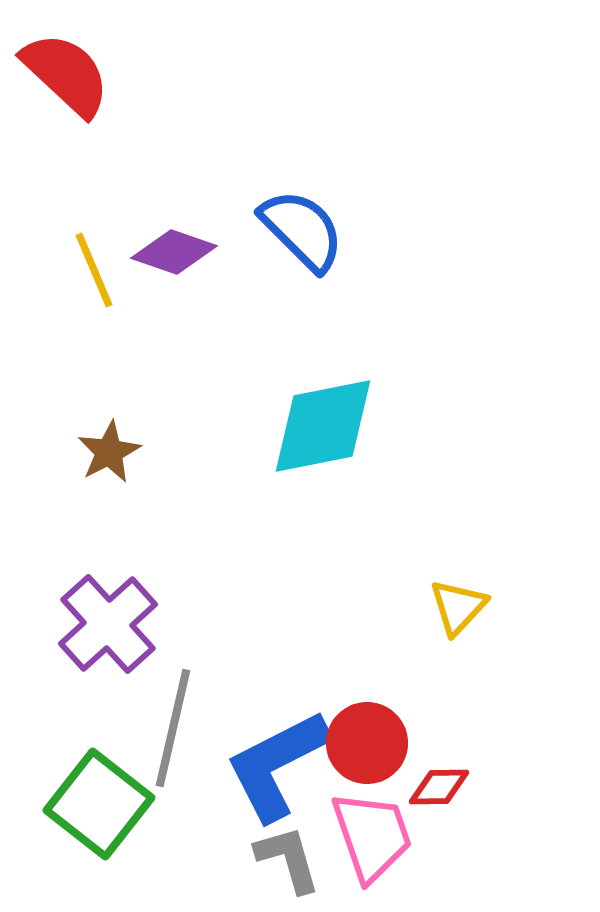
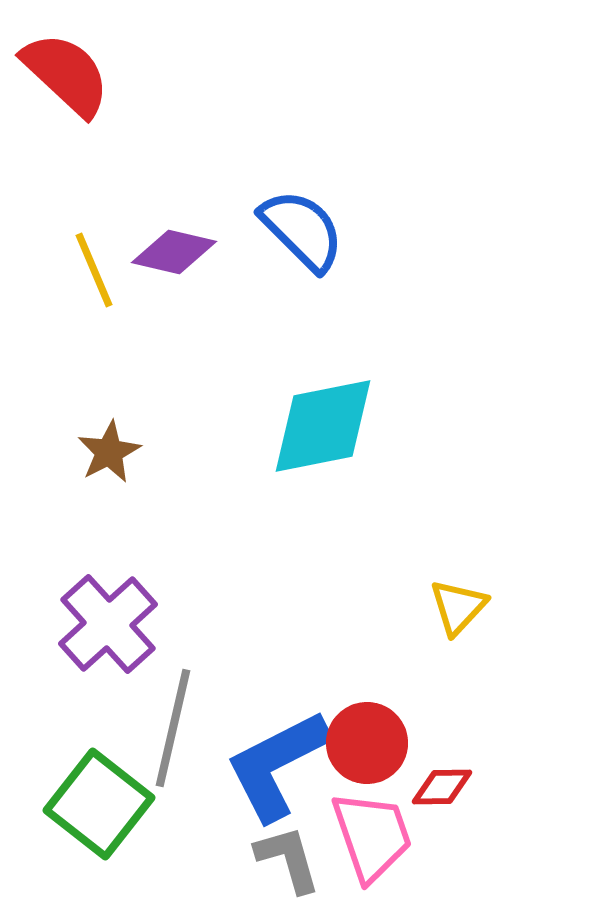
purple diamond: rotated 6 degrees counterclockwise
red diamond: moved 3 px right
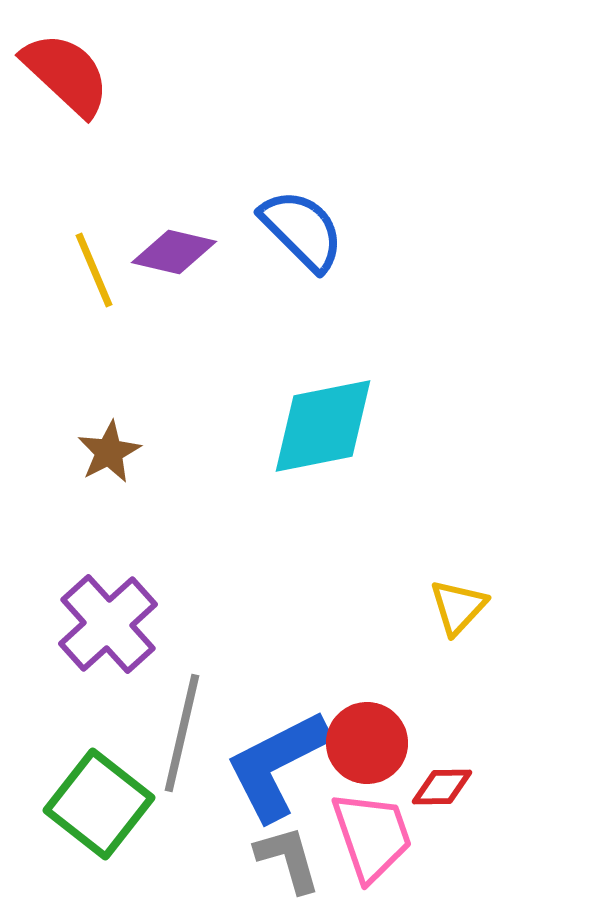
gray line: moved 9 px right, 5 px down
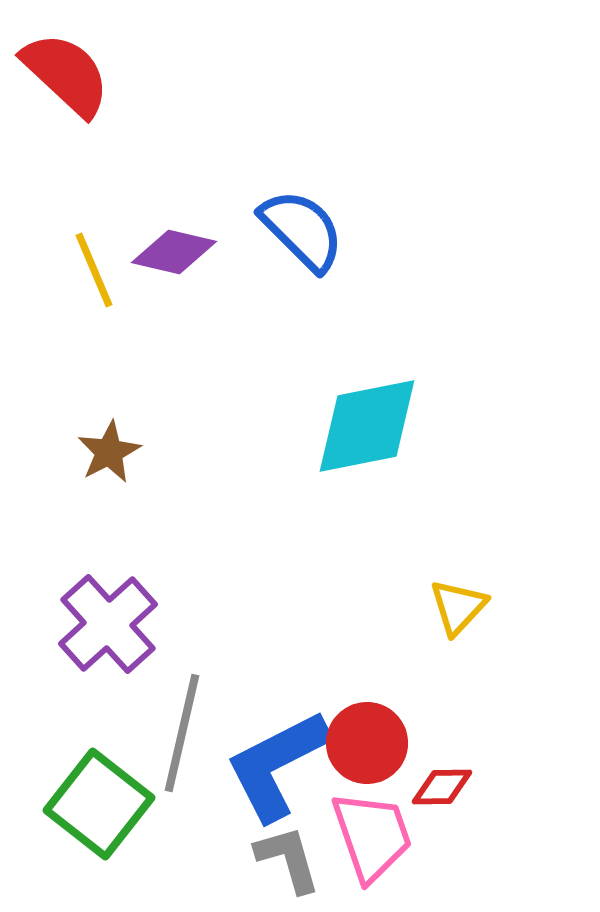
cyan diamond: moved 44 px right
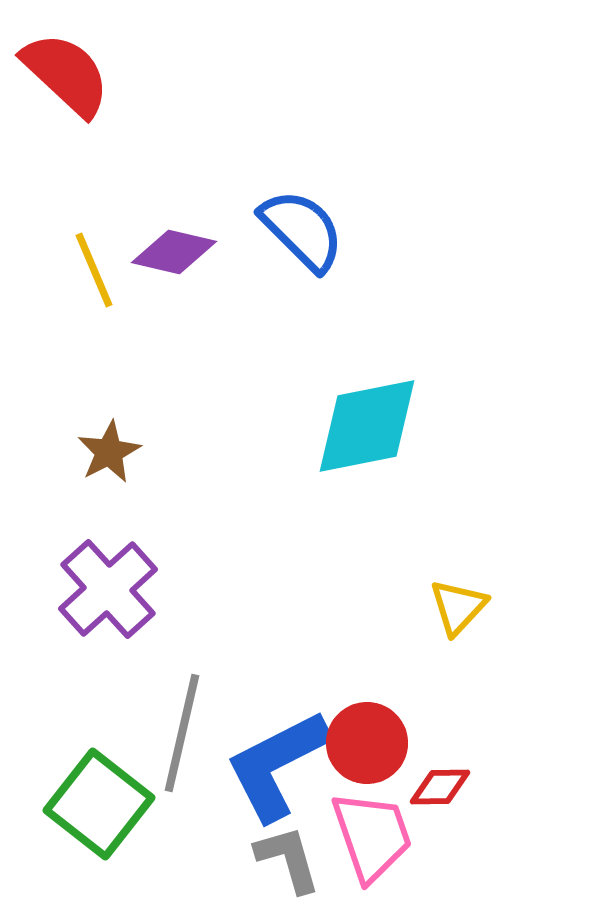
purple cross: moved 35 px up
red diamond: moved 2 px left
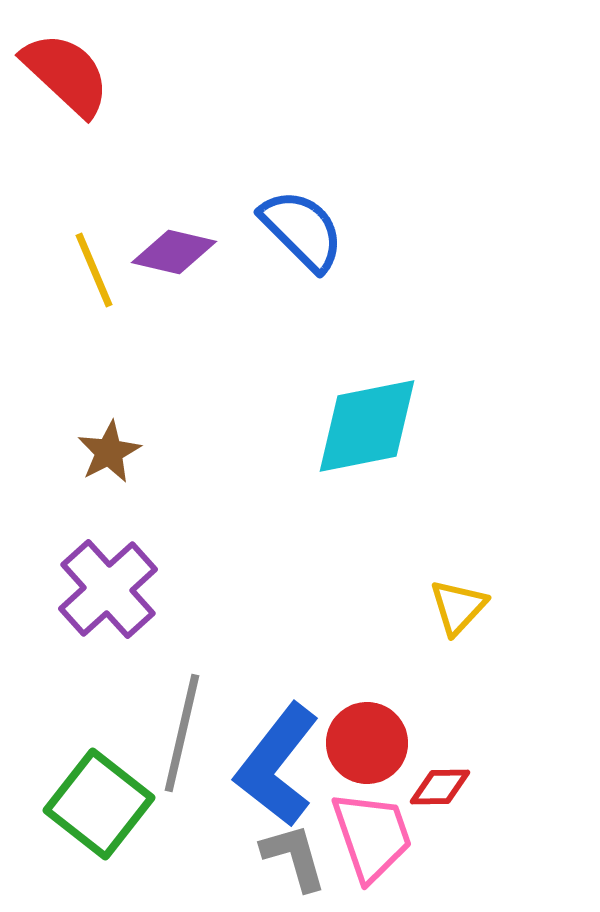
blue L-shape: rotated 25 degrees counterclockwise
gray L-shape: moved 6 px right, 2 px up
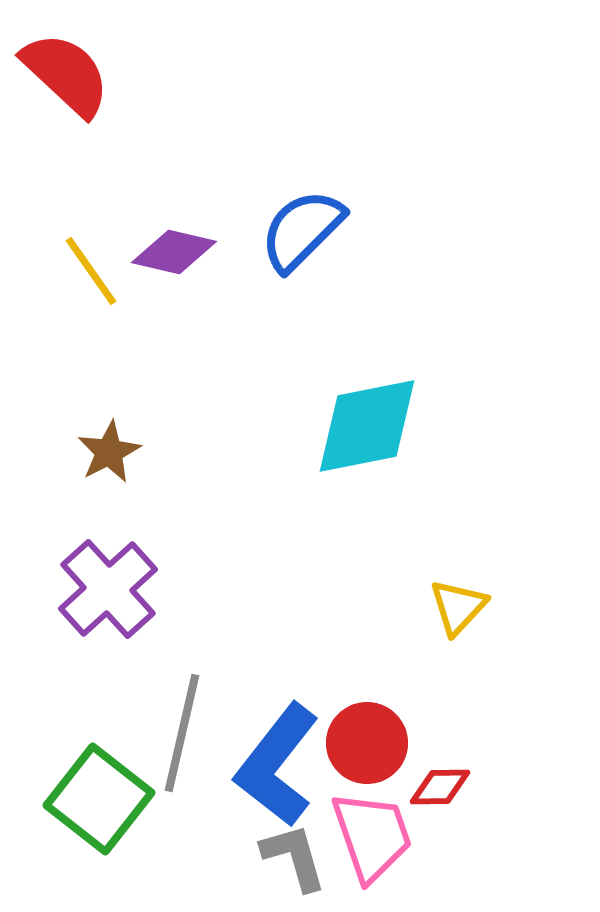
blue semicircle: rotated 90 degrees counterclockwise
yellow line: moved 3 px left, 1 px down; rotated 12 degrees counterclockwise
green square: moved 5 px up
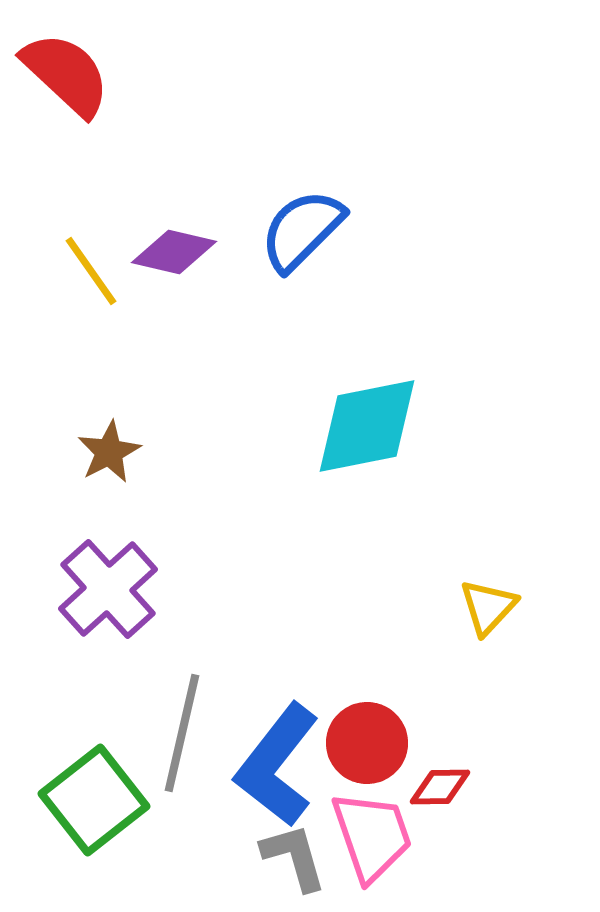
yellow triangle: moved 30 px right
green square: moved 5 px left, 1 px down; rotated 14 degrees clockwise
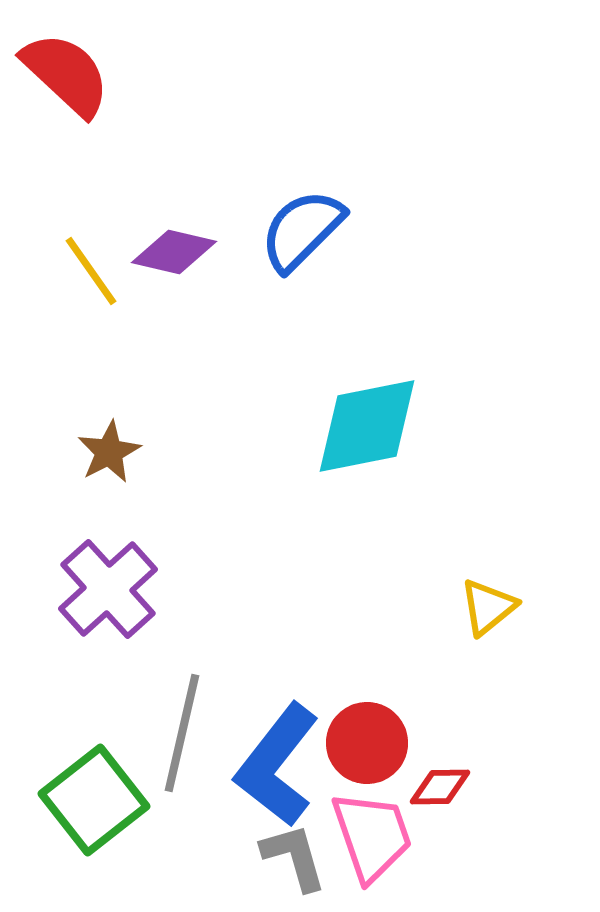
yellow triangle: rotated 8 degrees clockwise
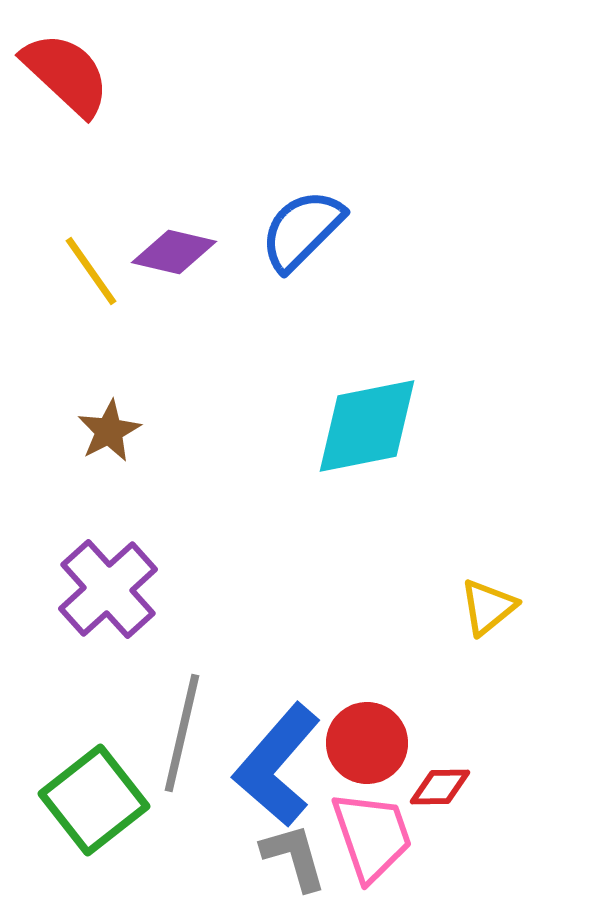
brown star: moved 21 px up
blue L-shape: rotated 3 degrees clockwise
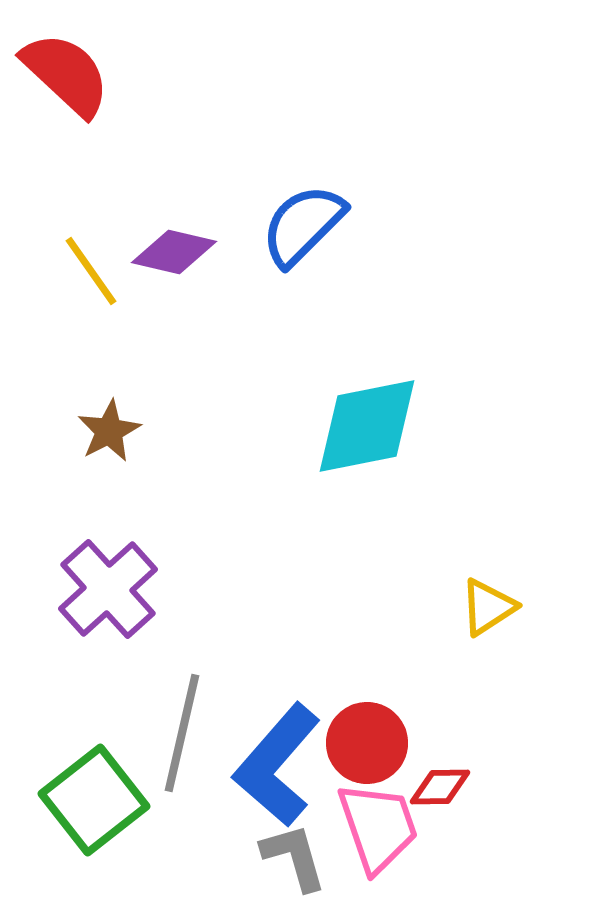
blue semicircle: moved 1 px right, 5 px up
yellow triangle: rotated 6 degrees clockwise
pink trapezoid: moved 6 px right, 9 px up
